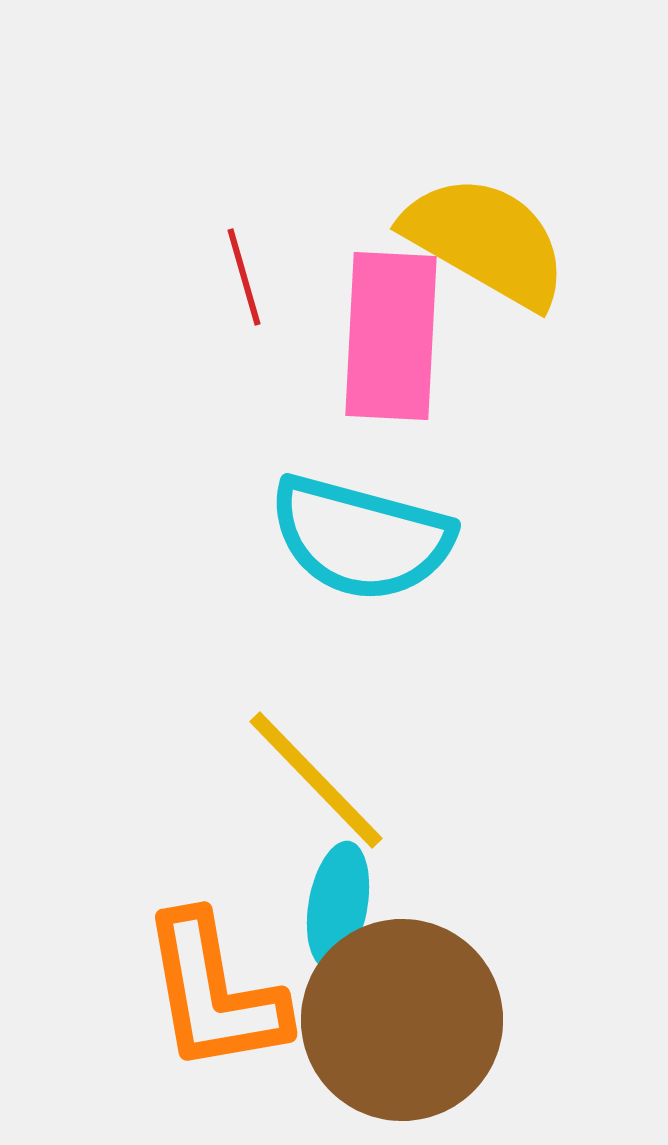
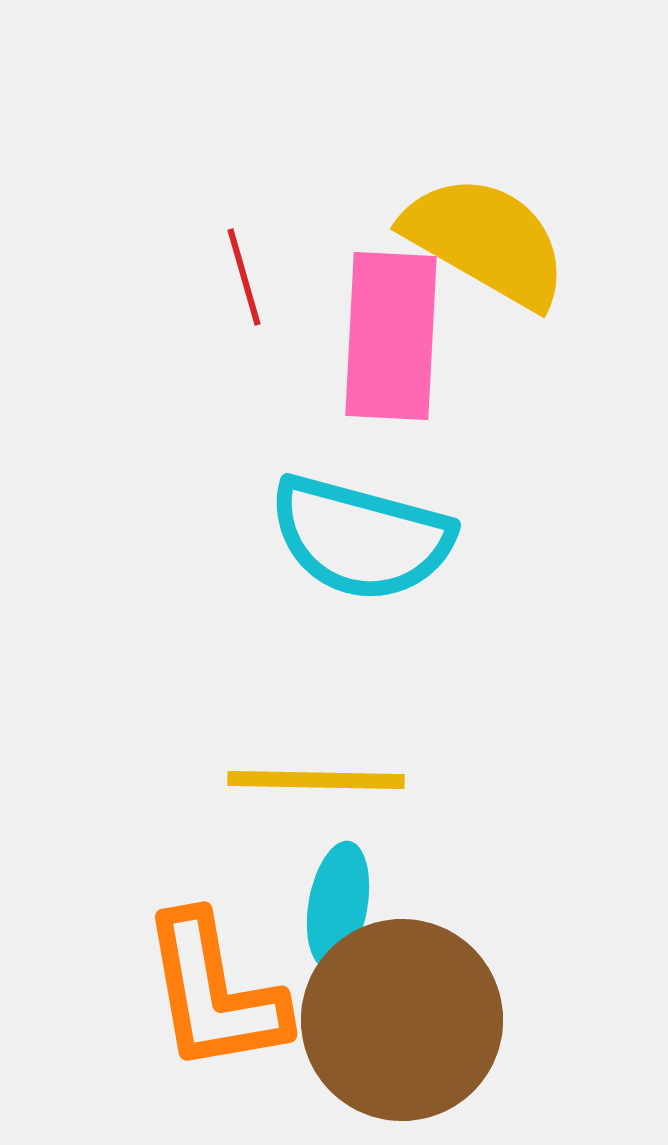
yellow line: rotated 45 degrees counterclockwise
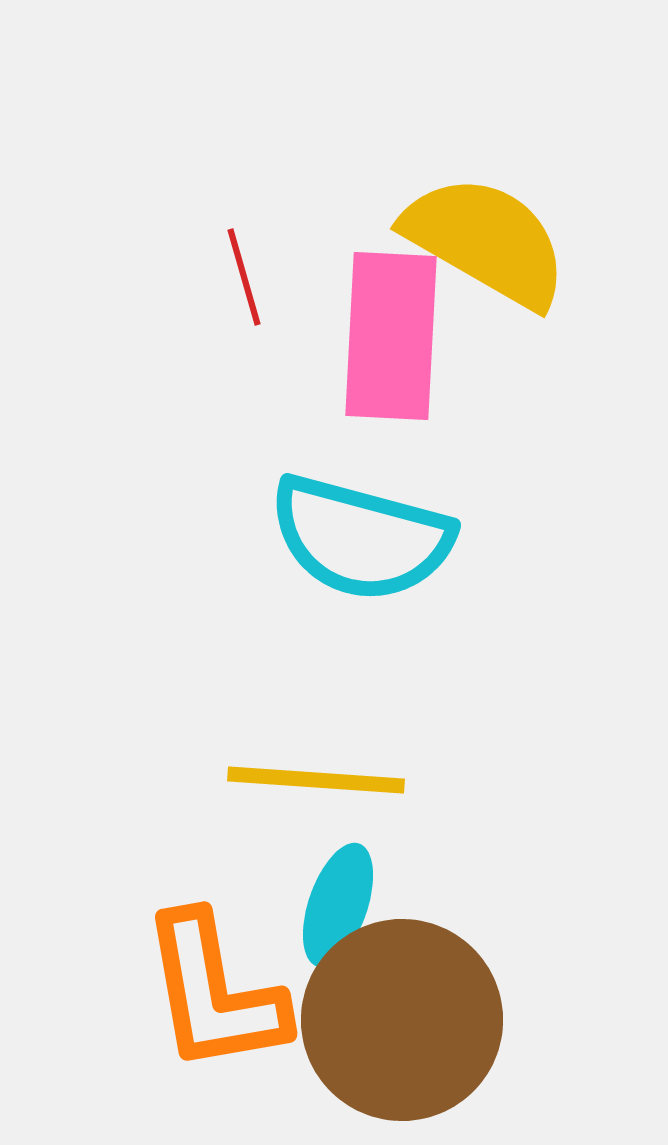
yellow line: rotated 3 degrees clockwise
cyan ellipse: rotated 9 degrees clockwise
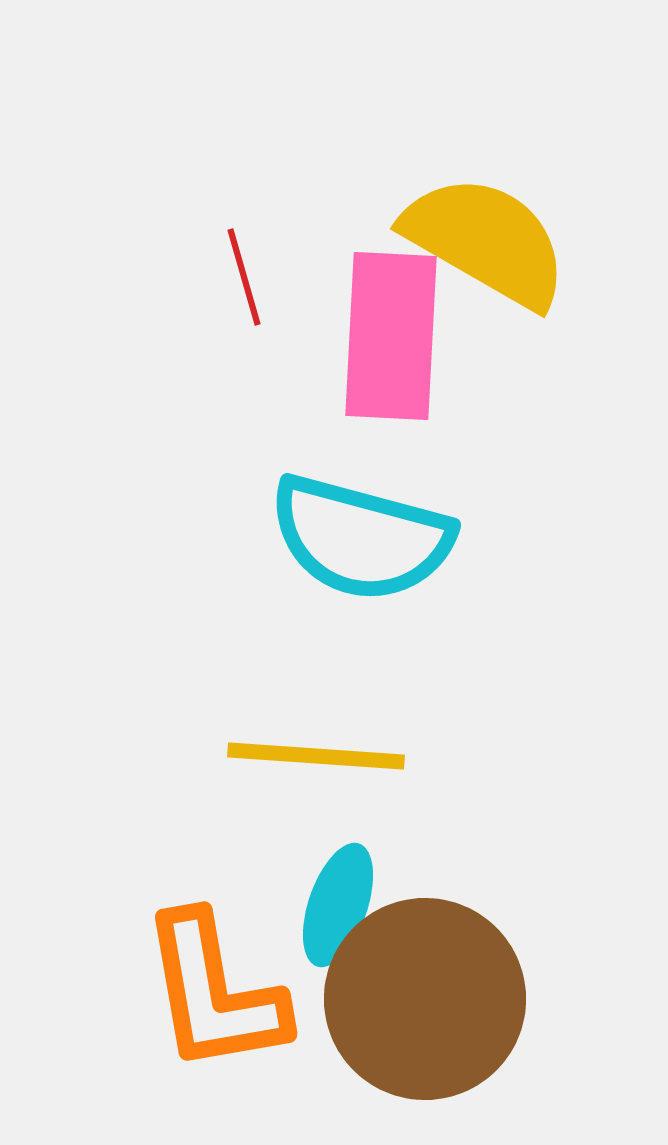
yellow line: moved 24 px up
brown circle: moved 23 px right, 21 px up
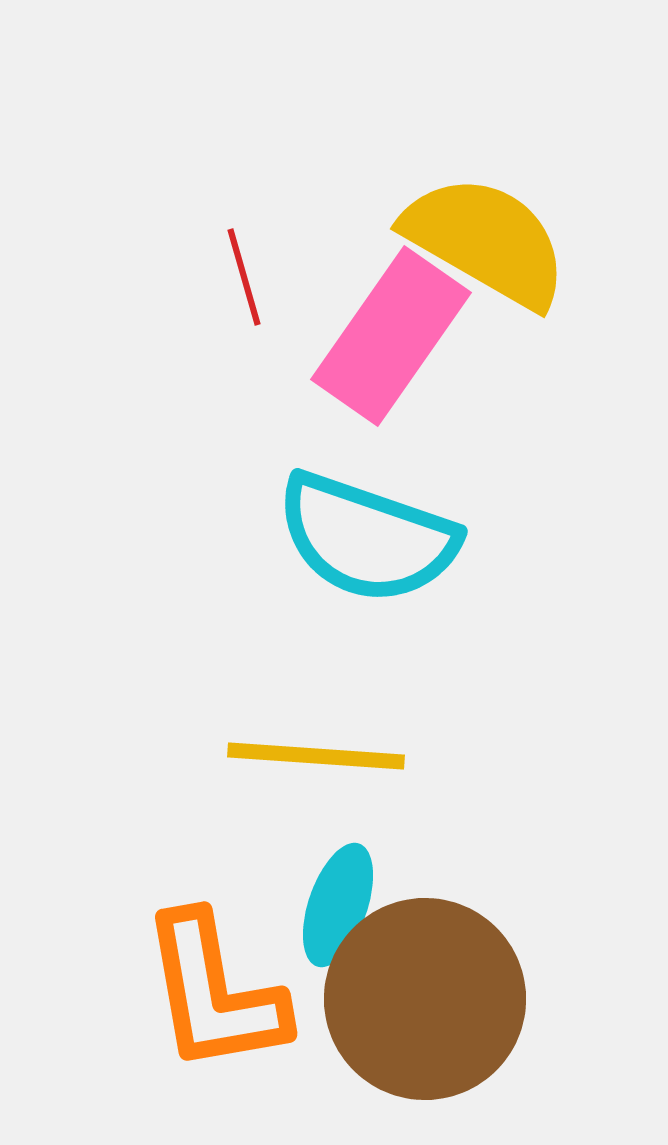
pink rectangle: rotated 32 degrees clockwise
cyan semicircle: moved 6 px right; rotated 4 degrees clockwise
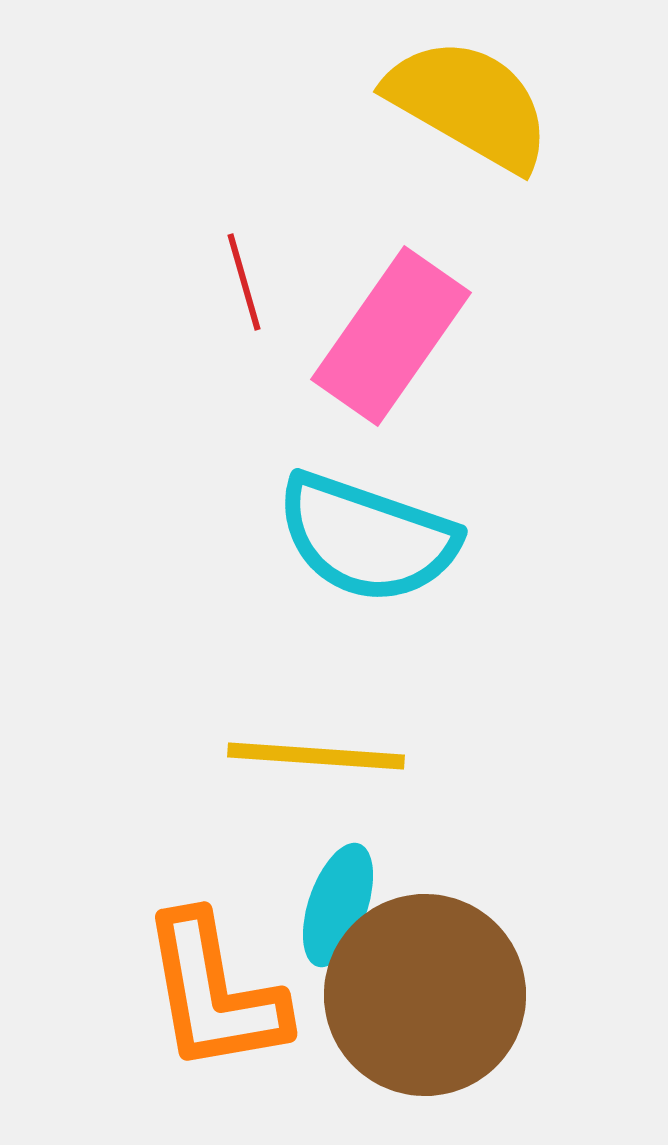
yellow semicircle: moved 17 px left, 137 px up
red line: moved 5 px down
brown circle: moved 4 px up
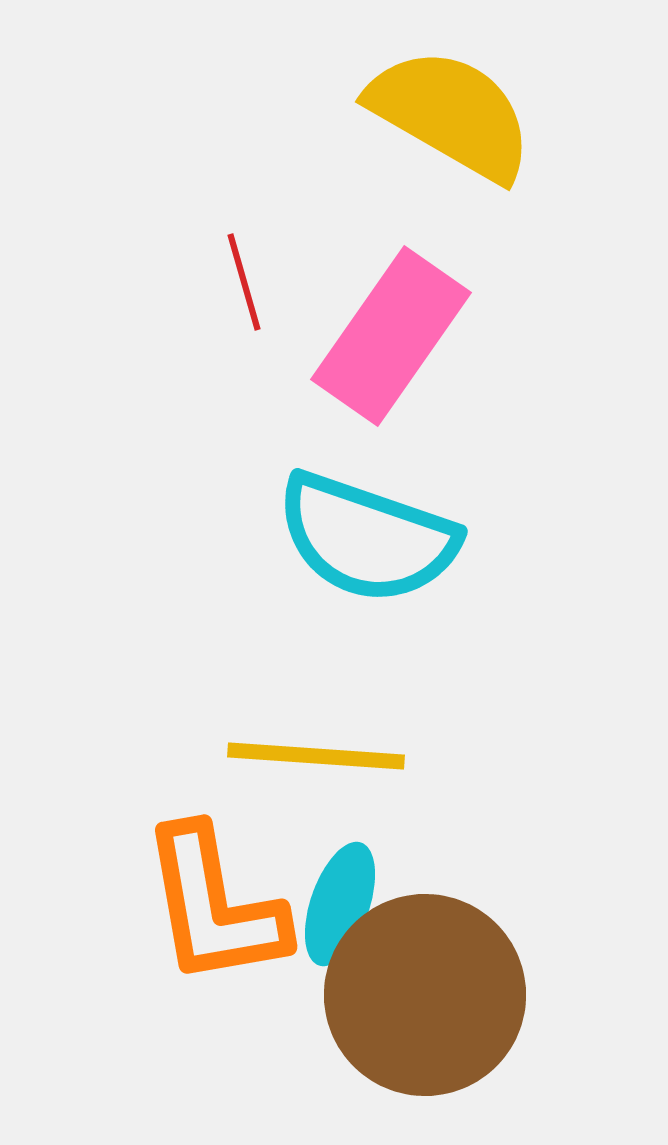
yellow semicircle: moved 18 px left, 10 px down
cyan ellipse: moved 2 px right, 1 px up
orange L-shape: moved 87 px up
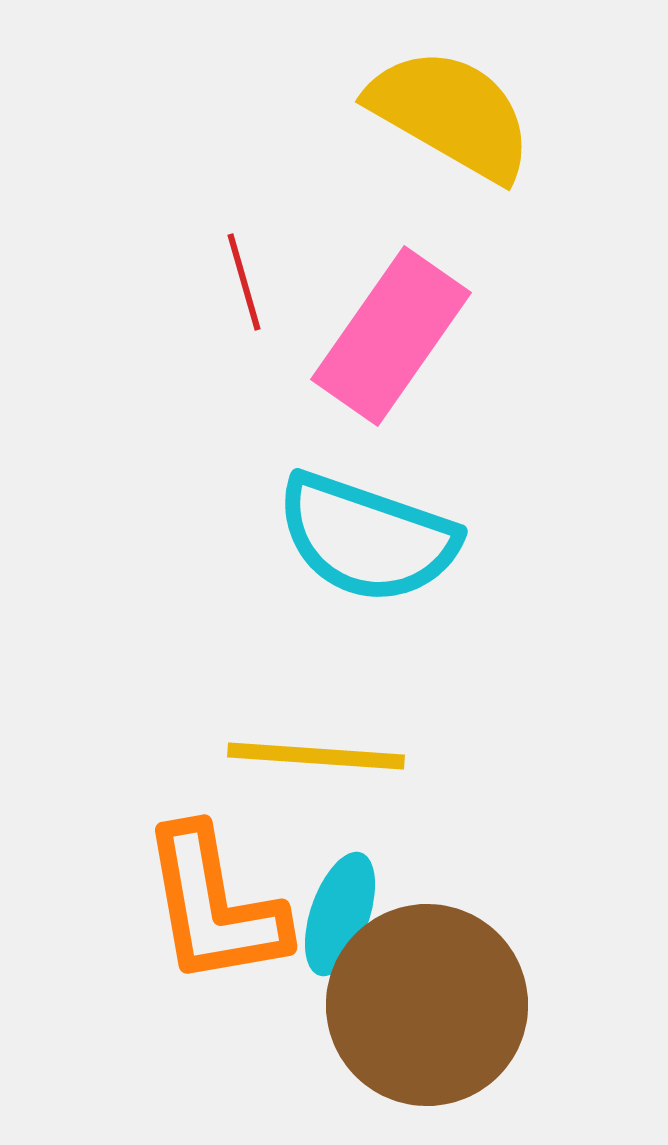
cyan ellipse: moved 10 px down
brown circle: moved 2 px right, 10 px down
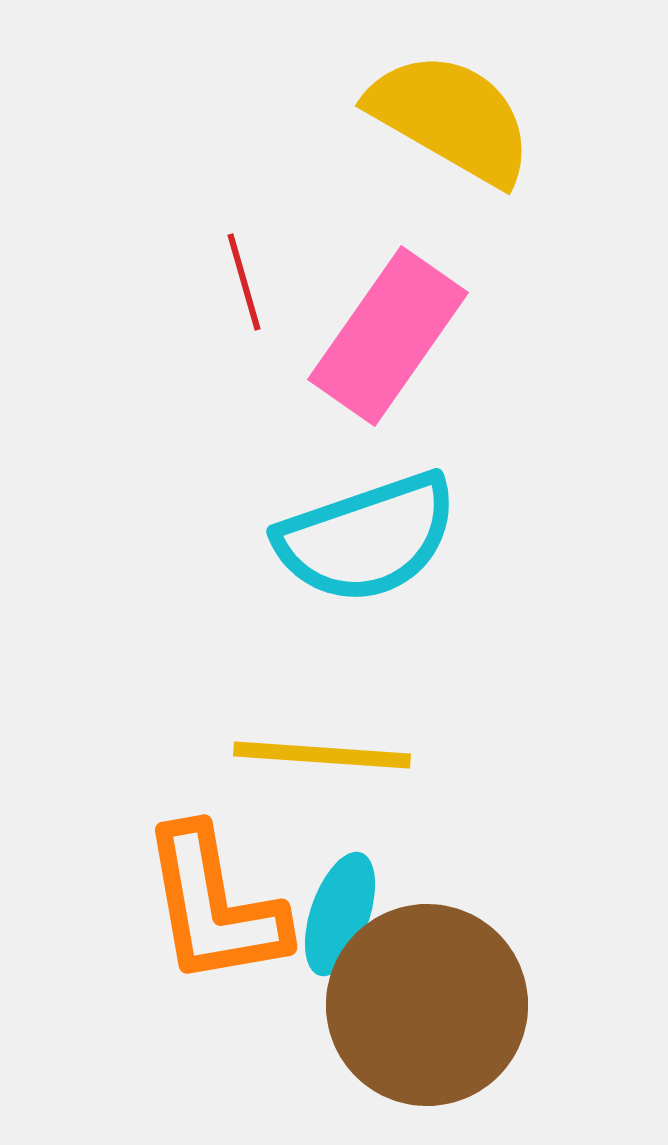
yellow semicircle: moved 4 px down
pink rectangle: moved 3 px left
cyan semicircle: rotated 38 degrees counterclockwise
yellow line: moved 6 px right, 1 px up
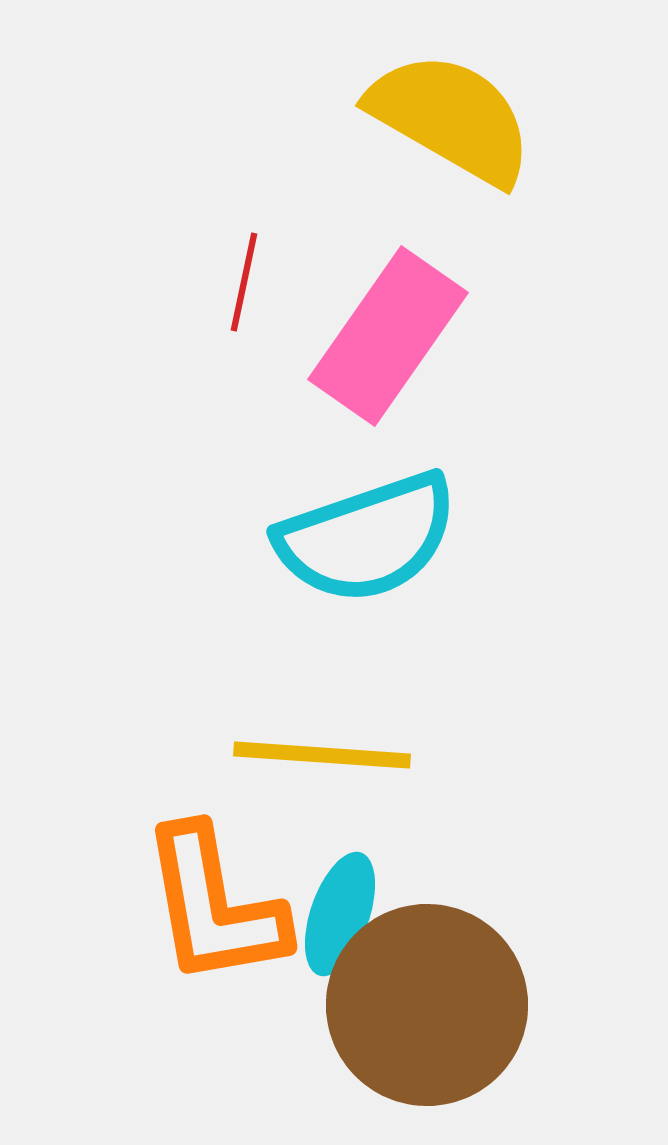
red line: rotated 28 degrees clockwise
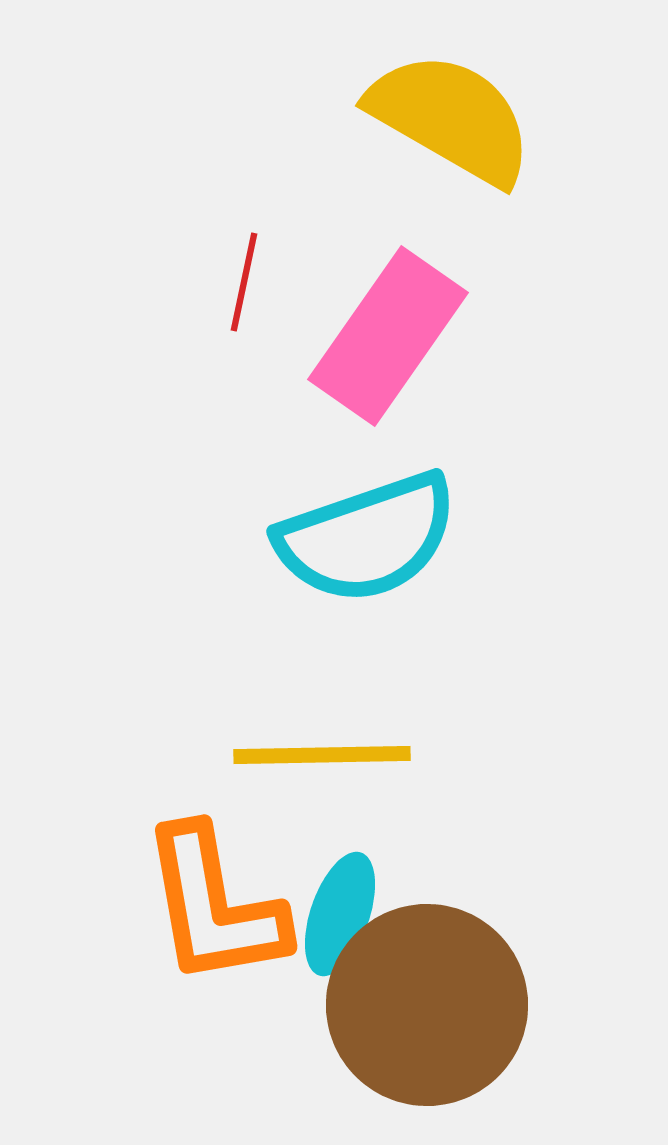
yellow line: rotated 5 degrees counterclockwise
